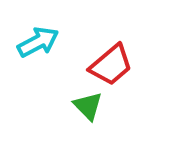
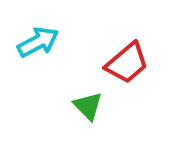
red trapezoid: moved 16 px right, 2 px up
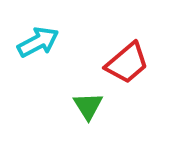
green triangle: rotated 12 degrees clockwise
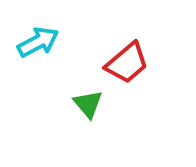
green triangle: moved 2 px up; rotated 8 degrees counterclockwise
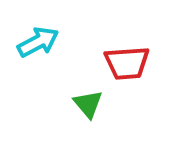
red trapezoid: rotated 36 degrees clockwise
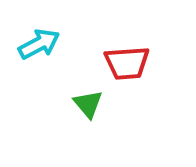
cyan arrow: moved 1 px right, 2 px down
